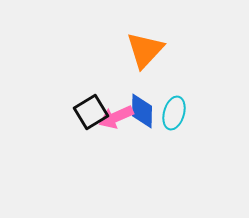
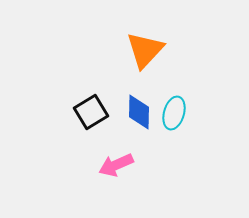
blue diamond: moved 3 px left, 1 px down
pink arrow: moved 48 px down
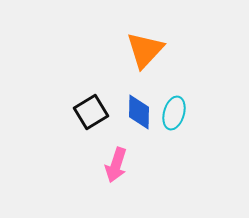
pink arrow: rotated 48 degrees counterclockwise
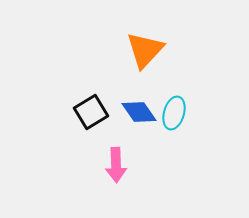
blue diamond: rotated 36 degrees counterclockwise
pink arrow: rotated 20 degrees counterclockwise
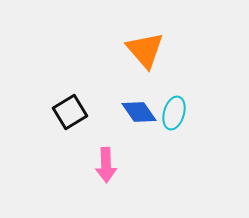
orange triangle: rotated 24 degrees counterclockwise
black square: moved 21 px left
pink arrow: moved 10 px left
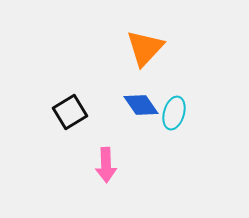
orange triangle: moved 2 px up; rotated 24 degrees clockwise
blue diamond: moved 2 px right, 7 px up
